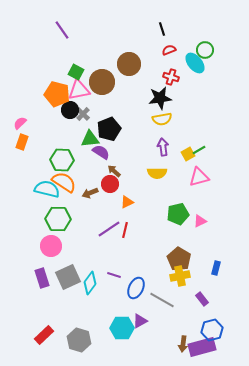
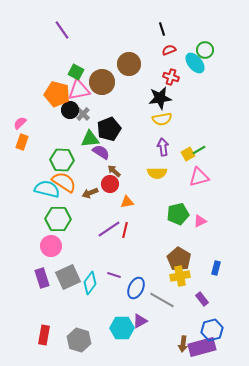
orange triangle at (127, 202): rotated 16 degrees clockwise
red rectangle at (44, 335): rotated 36 degrees counterclockwise
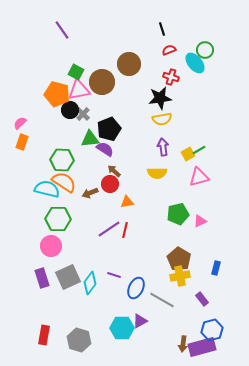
purple semicircle at (101, 152): moved 4 px right, 3 px up
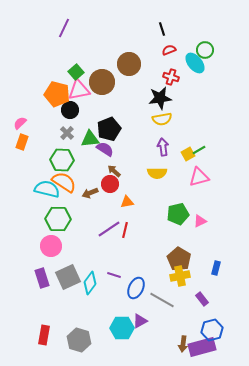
purple line at (62, 30): moved 2 px right, 2 px up; rotated 60 degrees clockwise
green square at (76, 72): rotated 21 degrees clockwise
gray cross at (83, 114): moved 16 px left, 19 px down
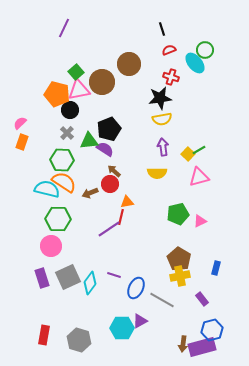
green triangle at (90, 139): moved 1 px left, 2 px down
yellow square at (188, 154): rotated 16 degrees counterclockwise
red line at (125, 230): moved 4 px left, 13 px up
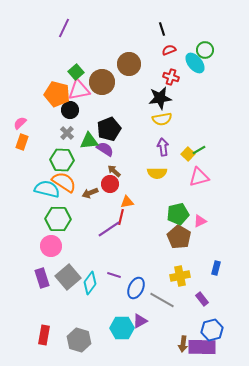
brown pentagon at (179, 259): moved 22 px up
gray square at (68, 277): rotated 15 degrees counterclockwise
purple rectangle at (202, 347): rotated 16 degrees clockwise
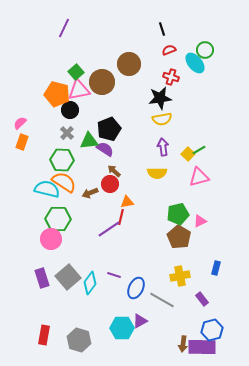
pink circle at (51, 246): moved 7 px up
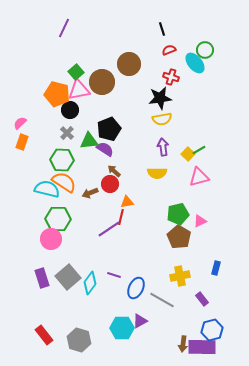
red rectangle at (44, 335): rotated 48 degrees counterclockwise
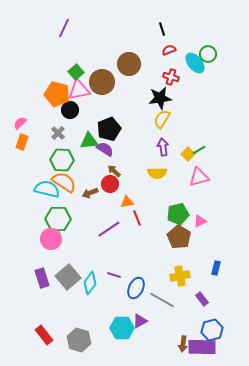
green circle at (205, 50): moved 3 px right, 4 px down
yellow semicircle at (162, 119): rotated 132 degrees clockwise
gray cross at (67, 133): moved 9 px left
red line at (121, 217): moved 16 px right, 1 px down; rotated 35 degrees counterclockwise
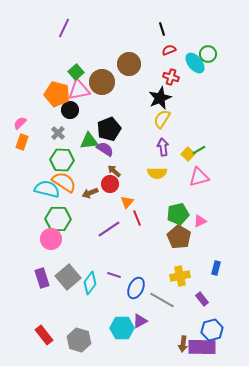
black star at (160, 98): rotated 15 degrees counterclockwise
orange triangle at (127, 202): rotated 40 degrees counterclockwise
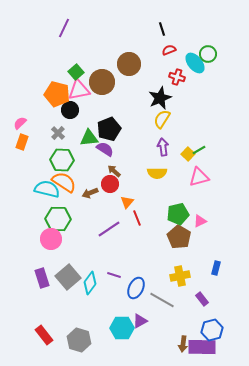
red cross at (171, 77): moved 6 px right
green triangle at (89, 141): moved 3 px up
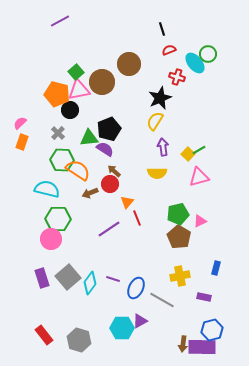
purple line at (64, 28): moved 4 px left, 7 px up; rotated 36 degrees clockwise
yellow semicircle at (162, 119): moved 7 px left, 2 px down
orange semicircle at (64, 182): moved 14 px right, 12 px up
purple line at (114, 275): moved 1 px left, 4 px down
purple rectangle at (202, 299): moved 2 px right, 2 px up; rotated 40 degrees counterclockwise
